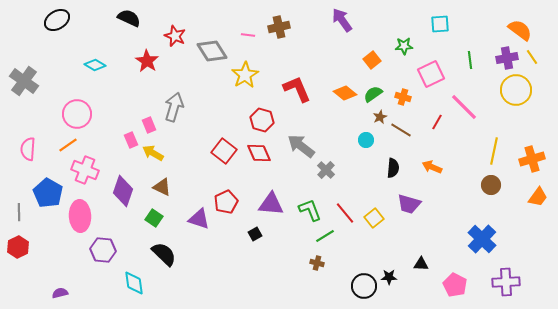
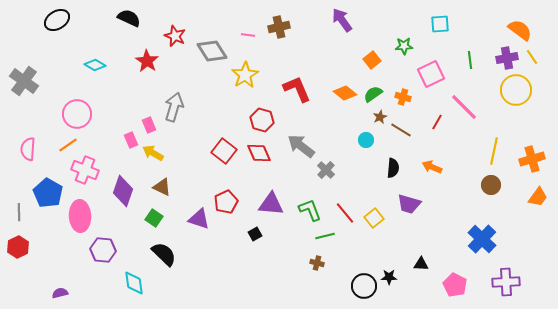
green line at (325, 236): rotated 18 degrees clockwise
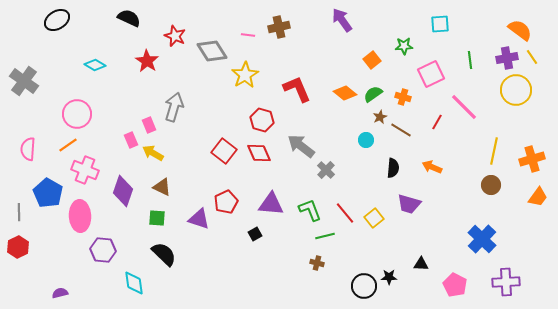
green square at (154, 218): moved 3 px right; rotated 30 degrees counterclockwise
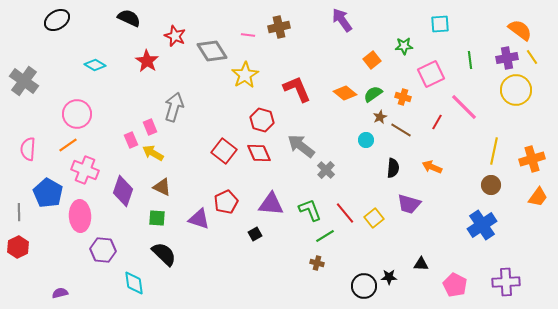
pink rectangle at (149, 125): moved 1 px right, 2 px down
green line at (325, 236): rotated 18 degrees counterclockwise
blue cross at (482, 239): moved 14 px up; rotated 12 degrees clockwise
